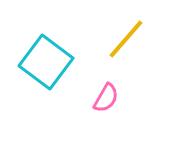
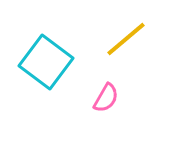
yellow line: rotated 9 degrees clockwise
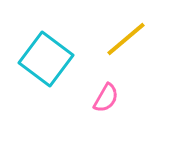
cyan square: moved 3 px up
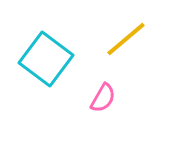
pink semicircle: moved 3 px left
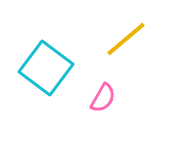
cyan square: moved 9 px down
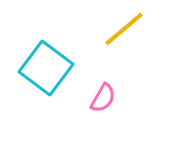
yellow line: moved 2 px left, 10 px up
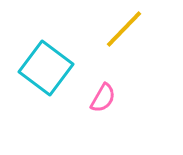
yellow line: rotated 6 degrees counterclockwise
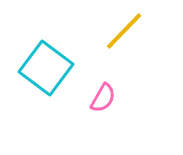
yellow line: moved 2 px down
